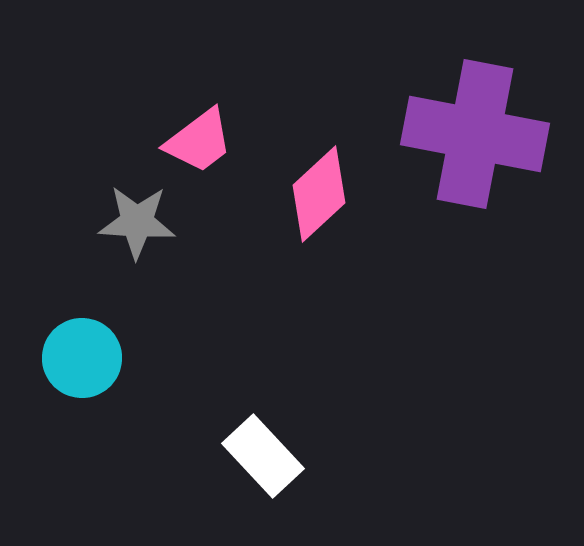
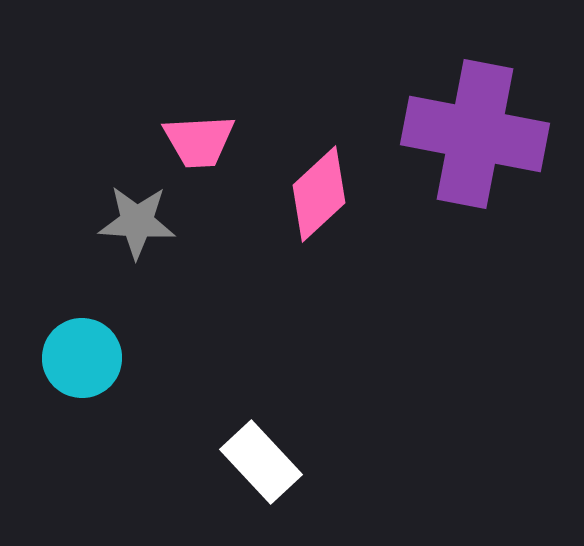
pink trapezoid: rotated 34 degrees clockwise
white rectangle: moved 2 px left, 6 px down
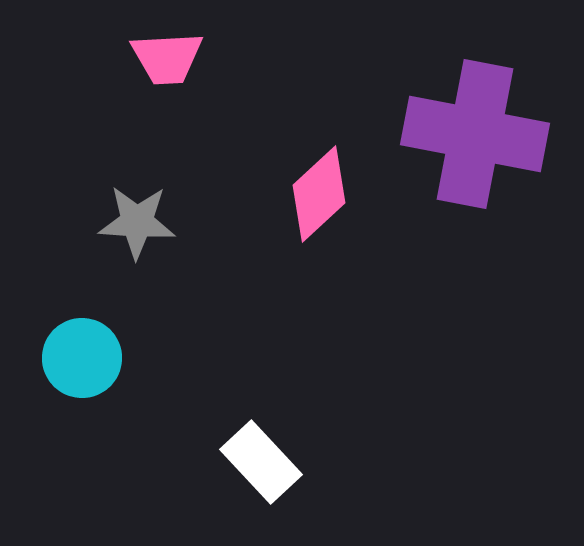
pink trapezoid: moved 32 px left, 83 px up
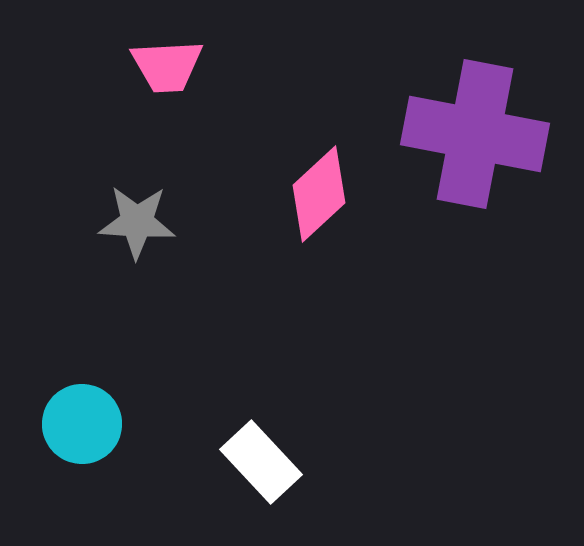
pink trapezoid: moved 8 px down
cyan circle: moved 66 px down
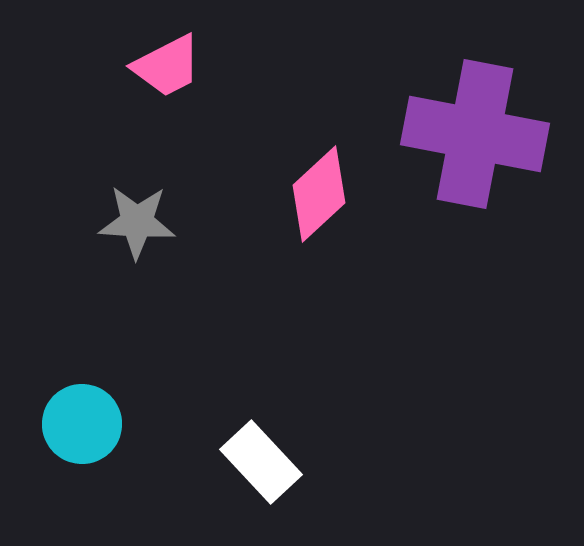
pink trapezoid: rotated 24 degrees counterclockwise
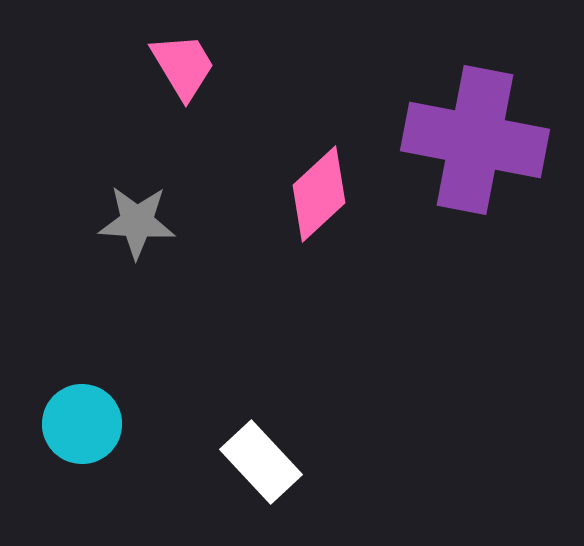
pink trapezoid: moved 16 px right; rotated 94 degrees counterclockwise
purple cross: moved 6 px down
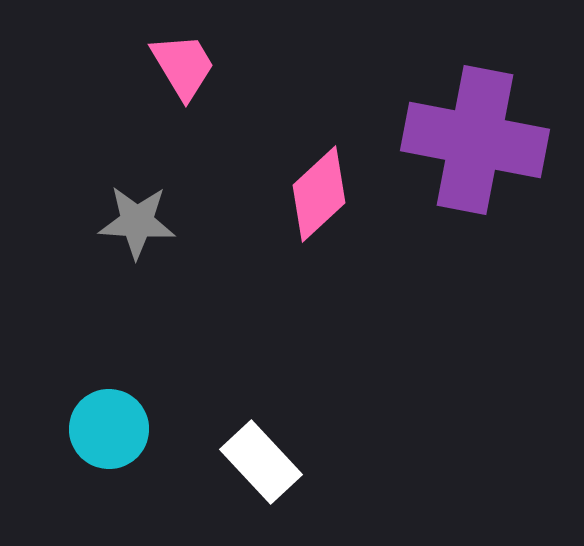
cyan circle: moved 27 px right, 5 px down
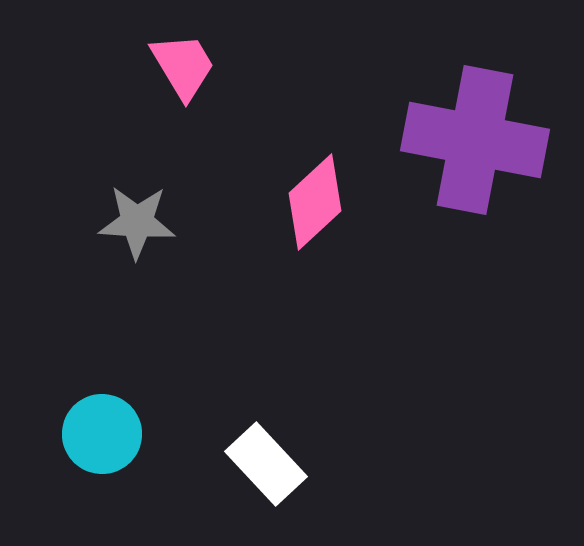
pink diamond: moved 4 px left, 8 px down
cyan circle: moved 7 px left, 5 px down
white rectangle: moved 5 px right, 2 px down
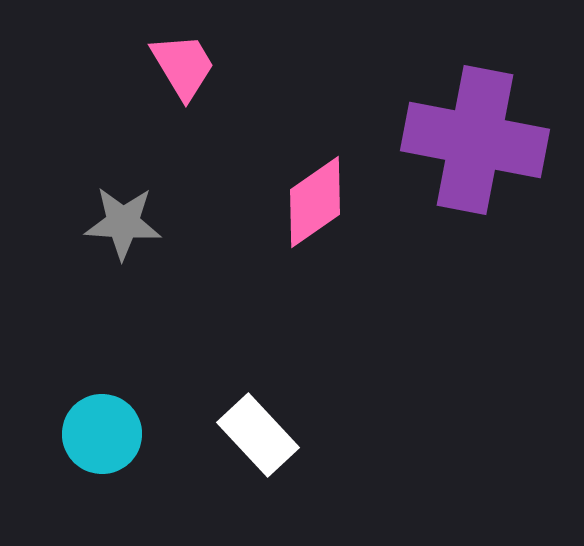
pink diamond: rotated 8 degrees clockwise
gray star: moved 14 px left, 1 px down
white rectangle: moved 8 px left, 29 px up
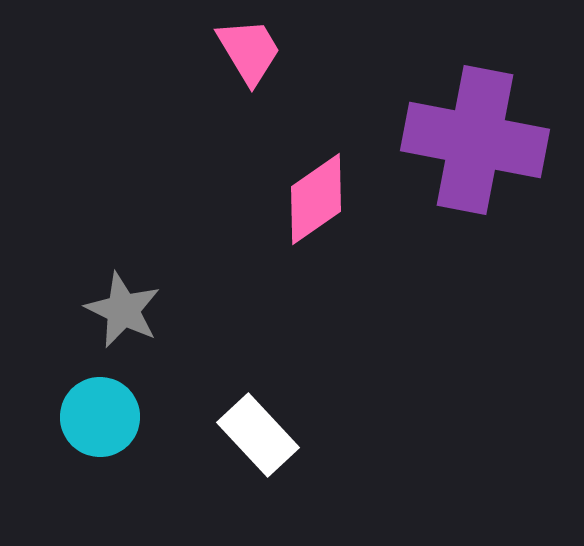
pink trapezoid: moved 66 px right, 15 px up
pink diamond: moved 1 px right, 3 px up
gray star: moved 87 px down; rotated 22 degrees clockwise
cyan circle: moved 2 px left, 17 px up
